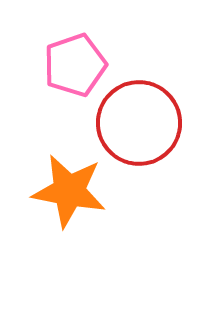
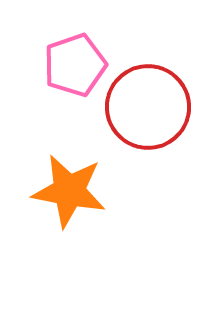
red circle: moved 9 px right, 16 px up
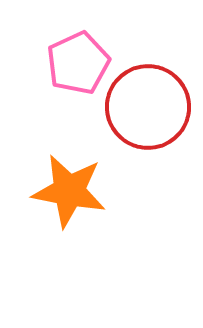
pink pentagon: moved 3 px right, 2 px up; rotated 6 degrees counterclockwise
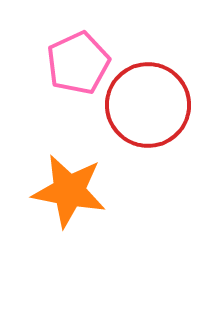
red circle: moved 2 px up
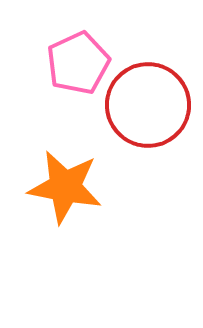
orange star: moved 4 px left, 4 px up
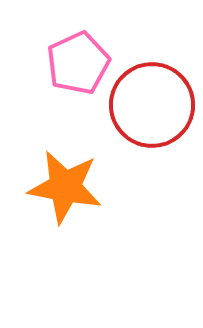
red circle: moved 4 px right
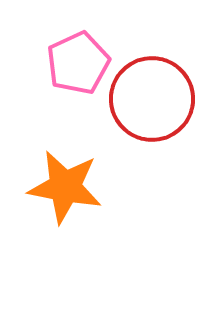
red circle: moved 6 px up
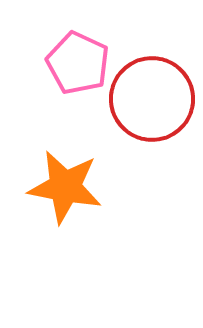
pink pentagon: rotated 22 degrees counterclockwise
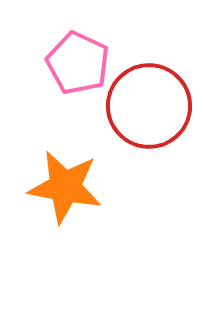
red circle: moved 3 px left, 7 px down
